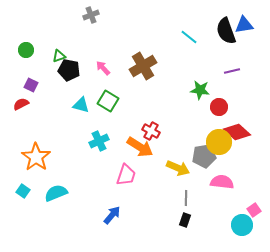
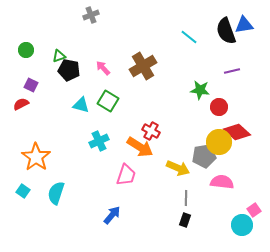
cyan semicircle: rotated 50 degrees counterclockwise
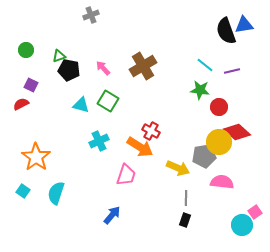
cyan line: moved 16 px right, 28 px down
pink square: moved 1 px right, 2 px down
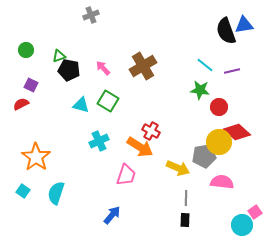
black rectangle: rotated 16 degrees counterclockwise
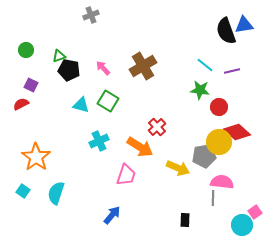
red cross: moved 6 px right, 4 px up; rotated 18 degrees clockwise
gray line: moved 27 px right
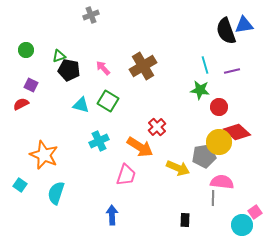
cyan line: rotated 36 degrees clockwise
orange star: moved 8 px right, 2 px up; rotated 12 degrees counterclockwise
cyan square: moved 3 px left, 6 px up
blue arrow: rotated 42 degrees counterclockwise
